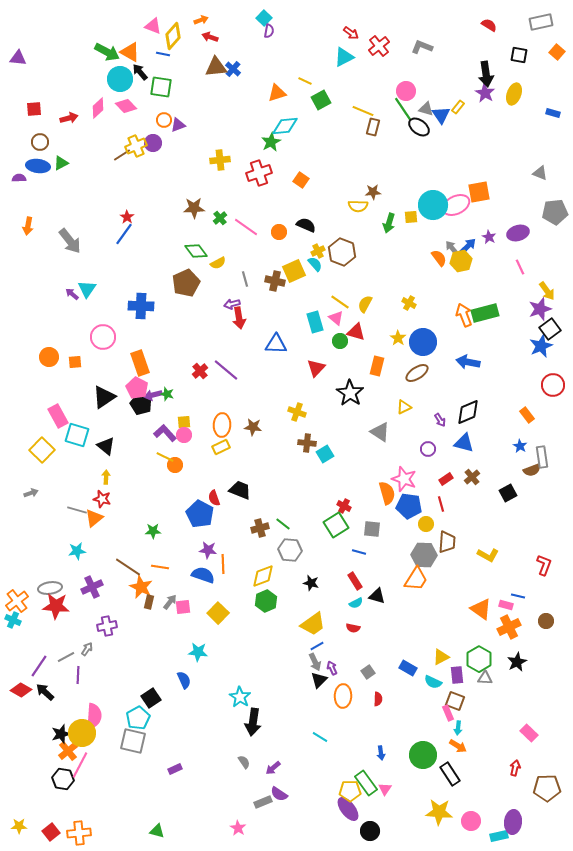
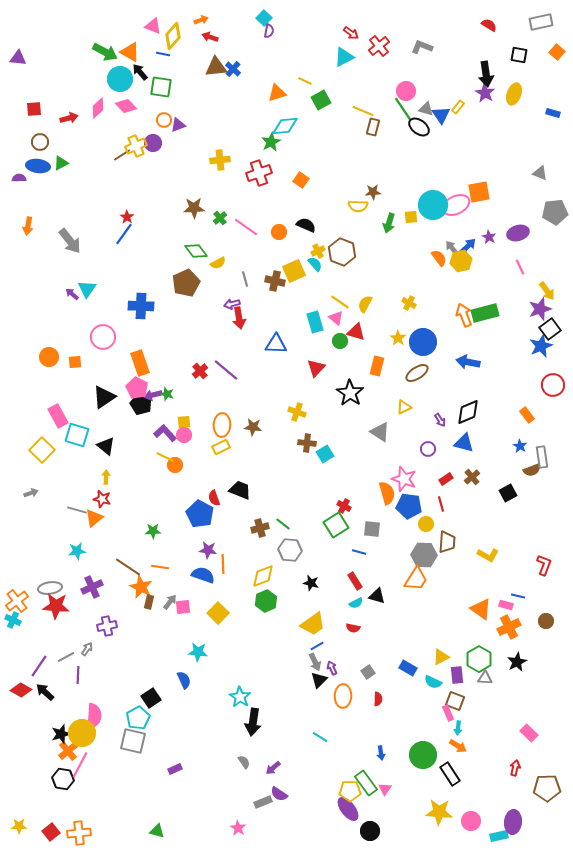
green arrow at (107, 52): moved 2 px left
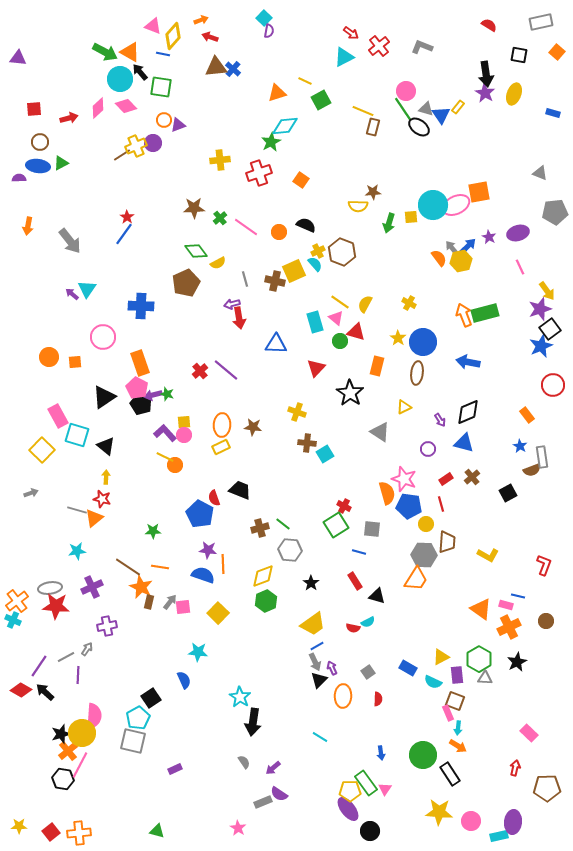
brown ellipse at (417, 373): rotated 50 degrees counterclockwise
black star at (311, 583): rotated 21 degrees clockwise
cyan semicircle at (356, 603): moved 12 px right, 19 px down
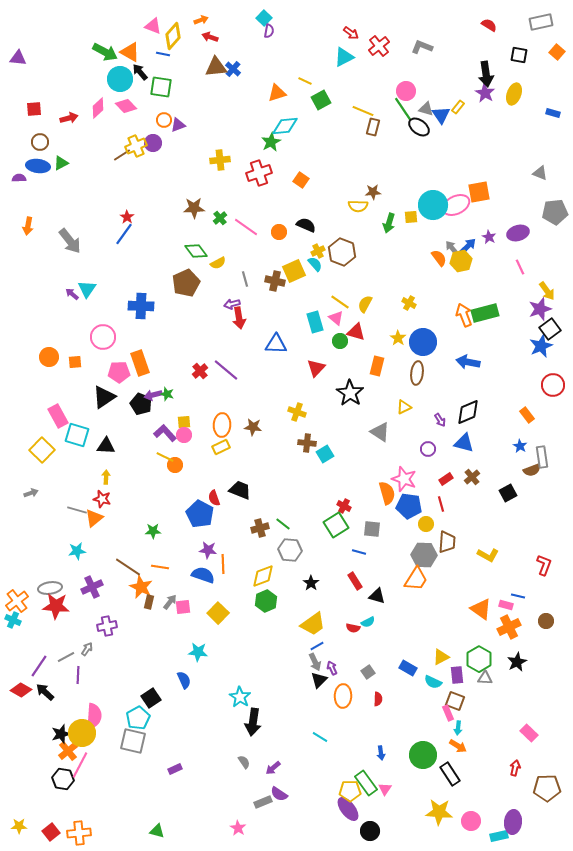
pink pentagon at (137, 388): moved 18 px left, 16 px up; rotated 30 degrees counterclockwise
black triangle at (106, 446): rotated 36 degrees counterclockwise
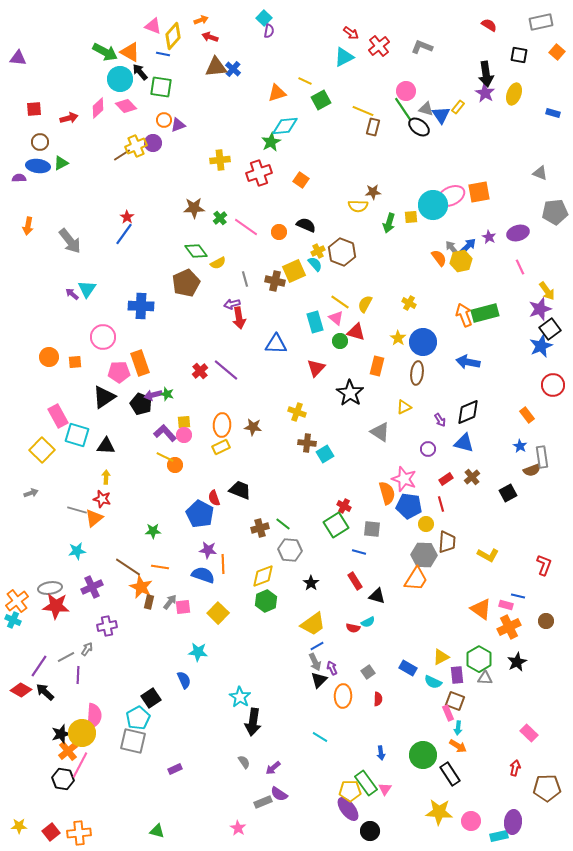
pink ellipse at (456, 205): moved 5 px left, 9 px up
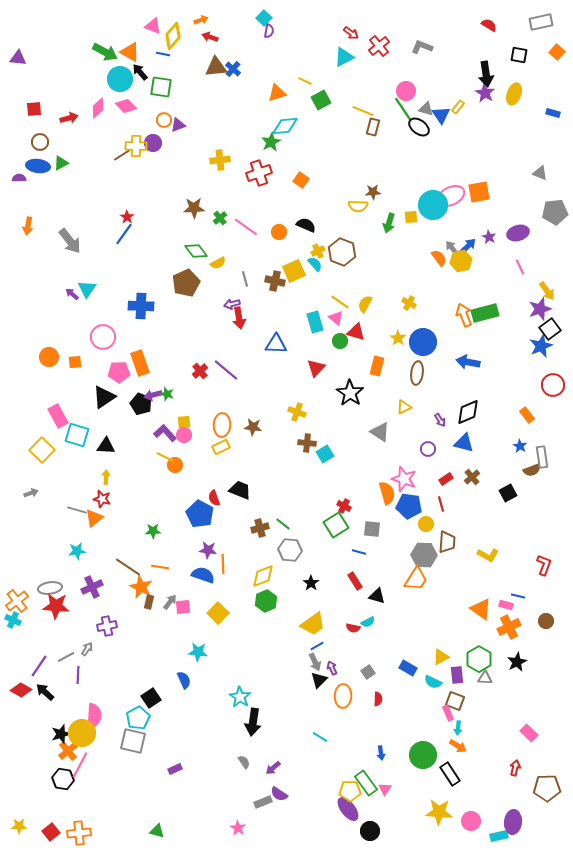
yellow cross at (136, 146): rotated 25 degrees clockwise
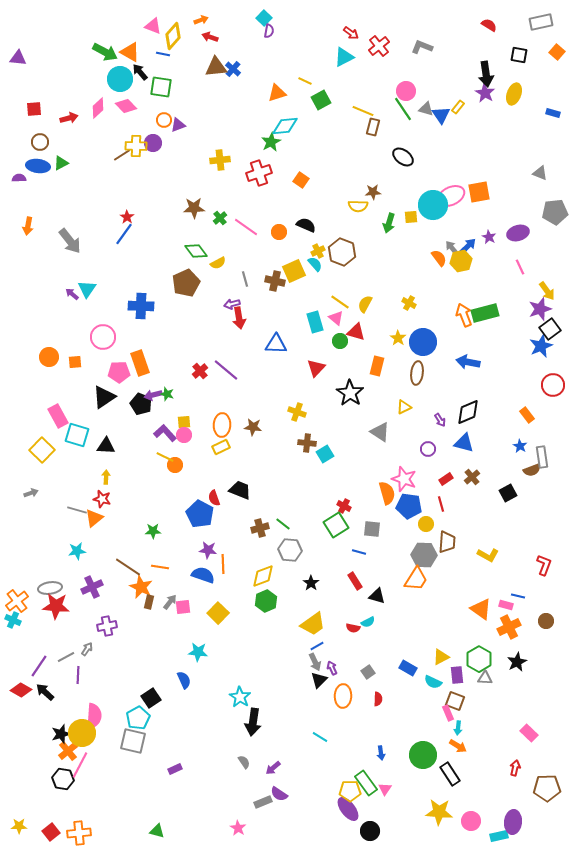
black ellipse at (419, 127): moved 16 px left, 30 px down
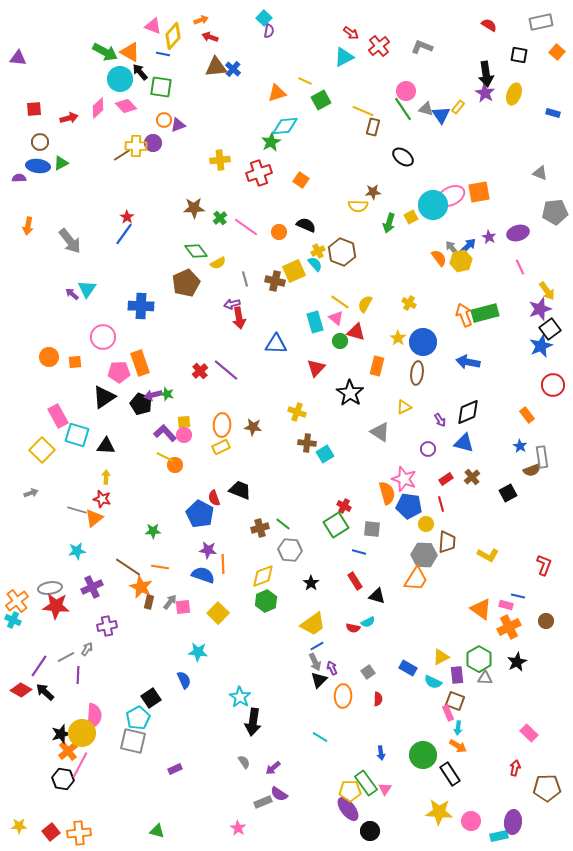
yellow square at (411, 217): rotated 24 degrees counterclockwise
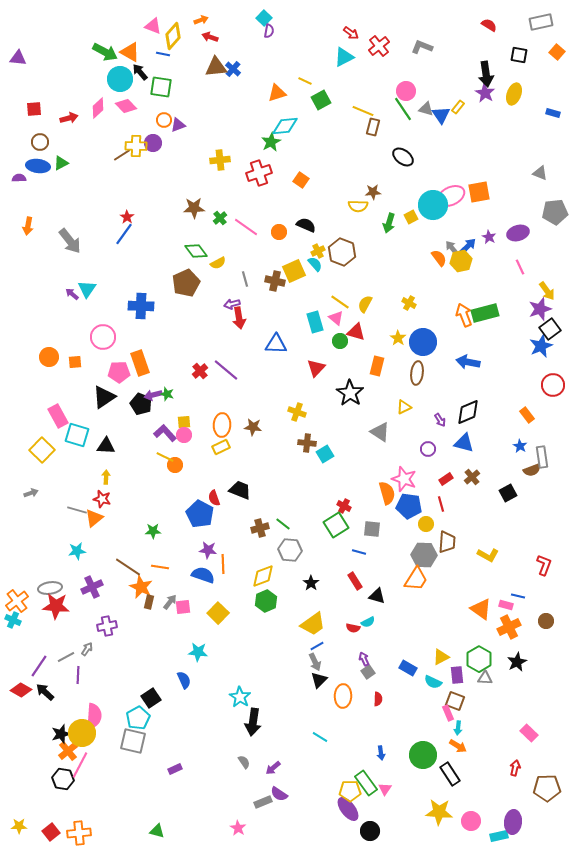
purple arrow at (332, 668): moved 32 px right, 9 px up
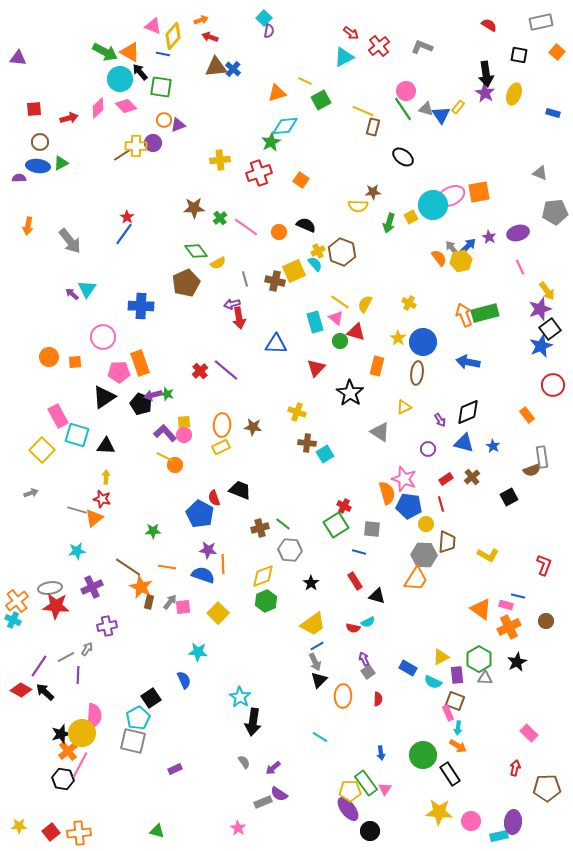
blue star at (520, 446): moved 27 px left
black square at (508, 493): moved 1 px right, 4 px down
orange line at (160, 567): moved 7 px right
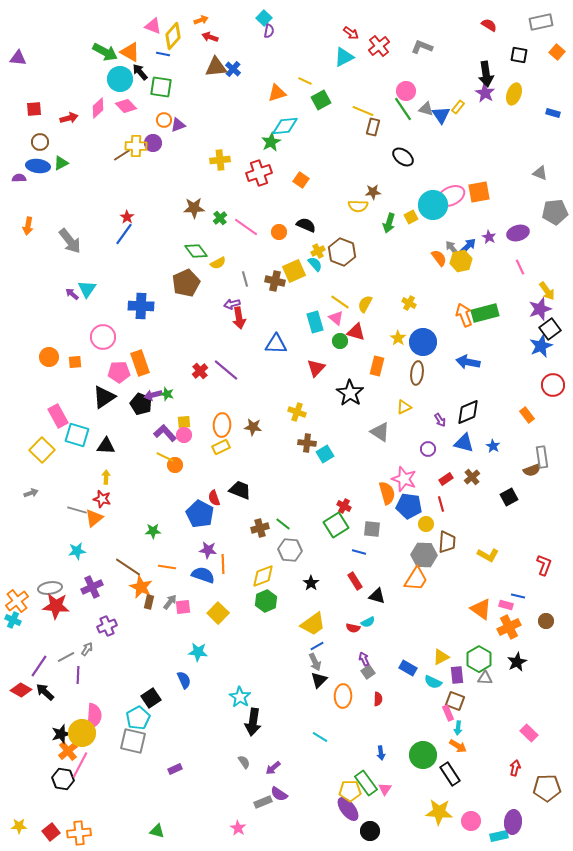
purple cross at (107, 626): rotated 12 degrees counterclockwise
